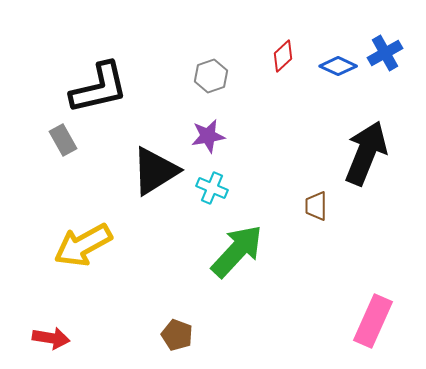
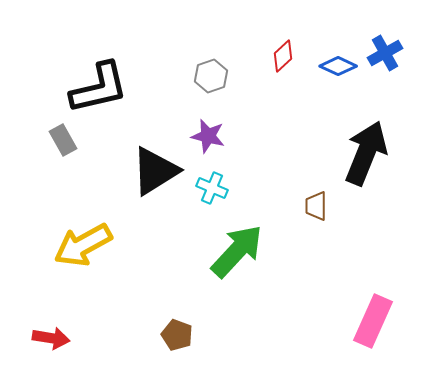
purple star: rotated 24 degrees clockwise
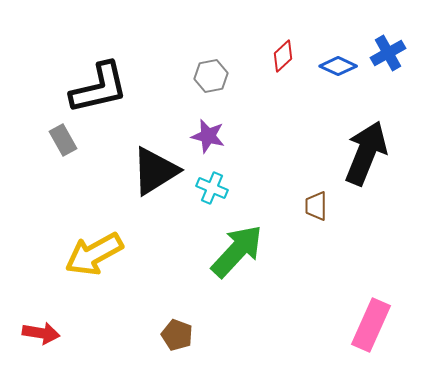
blue cross: moved 3 px right
gray hexagon: rotated 8 degrees clockwise
yellow arrow: moved 11 px right, 9 px down
pink rectangle: moved 2 px left, 4 px down
red arrow: moved 10 px left, 5 px up
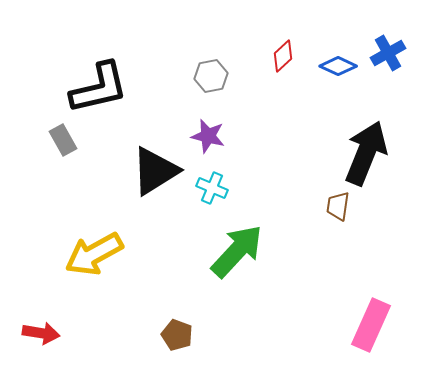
brown trapezoid: moved 22 px right; rotated 8 degrees clockwise
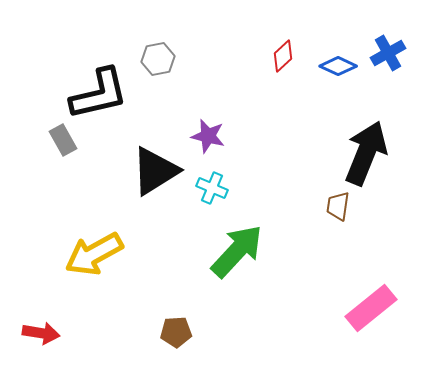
gray hexagon: moved 53 px left, 17 px up
black L-shape: moved 6 px down
pink rectangle: moved 17 px up; rotated 27 degrees clockwise
brown pentagon: moved 1 px left, 3 px up; rotated 24 degrees counterclockwise
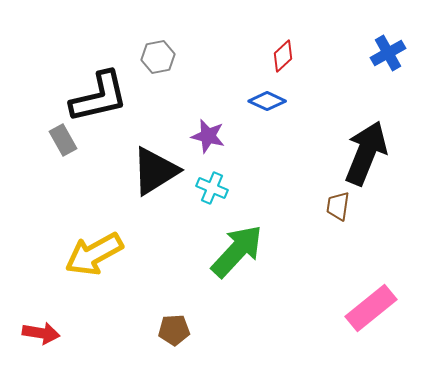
gray hexagon: moved 2 px up
blue diamond: moved 71 px left, 35 px down
black L-shape: moved 3 px down
brown pentagon: moved 2 px left, 2 px up
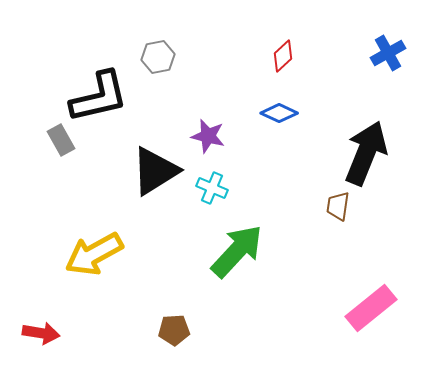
blue diamond: moved 12 px right, 12 px down
gray rectangle: moved 2 px left
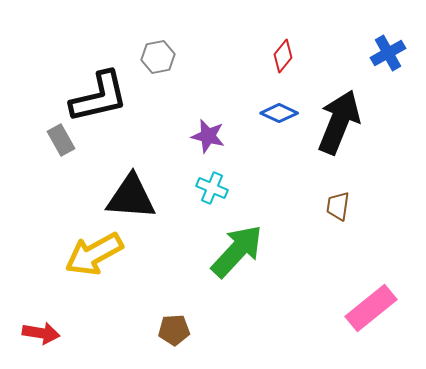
red diamond: rotated 8 degrees counterclockwise
black arrow: moved 27 px left, 31 px up
black triangle: moved 24 px left, 26 px down; rotated 36 degrees clockwise
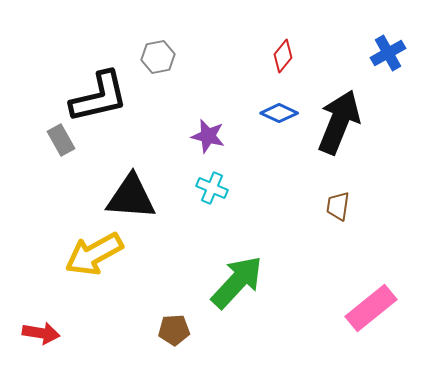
green arrow: moved 31 px down
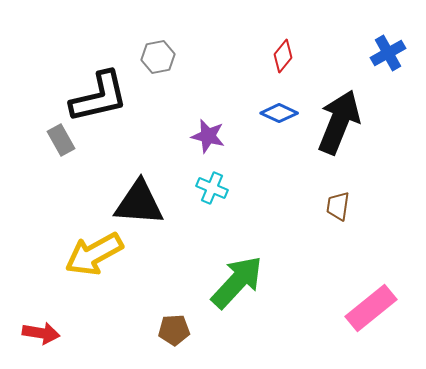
black triangle: moved 8 px right, 6 px down
